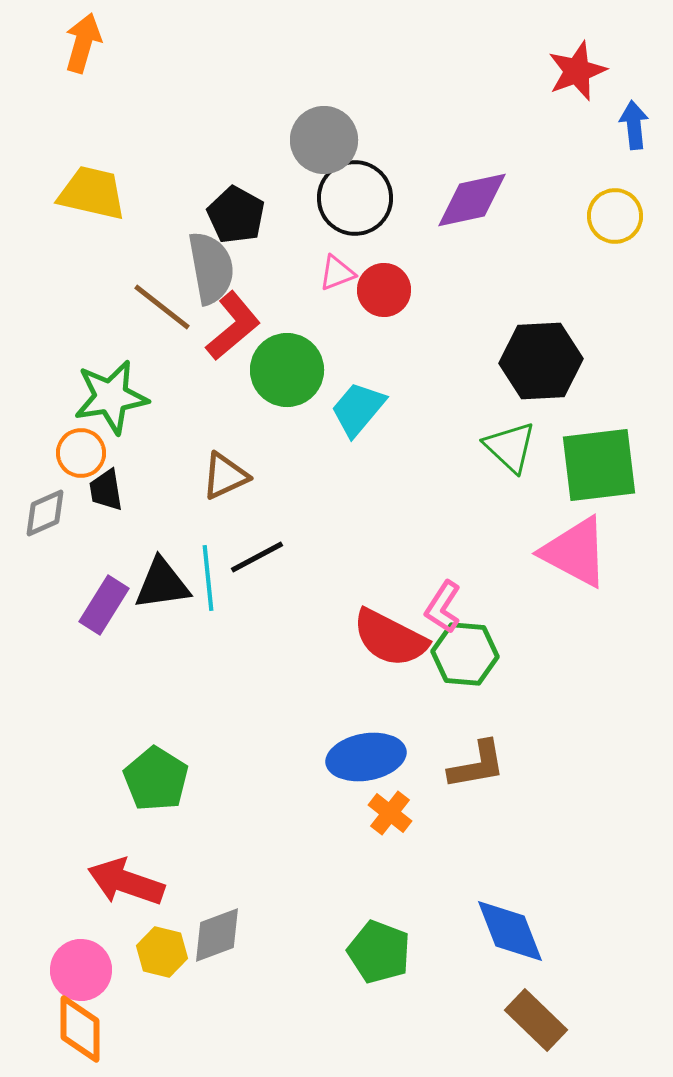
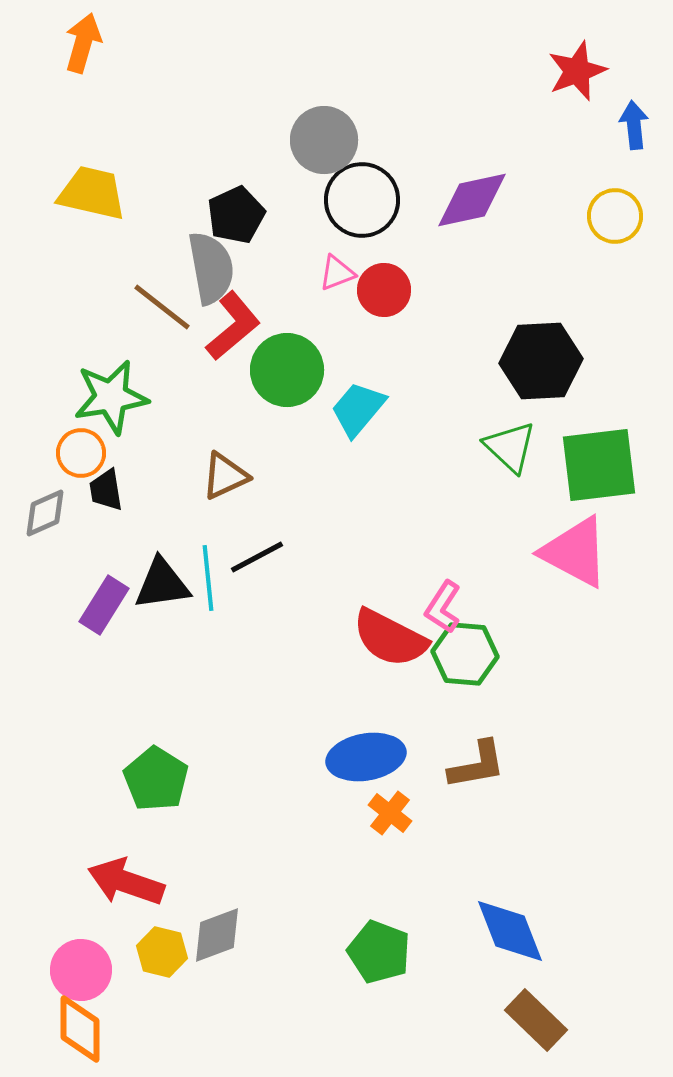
black circle at (355, 198): moved 7 px right, 2 px down
black pentagon at (236, 215): rotated 18 degrees clockwise
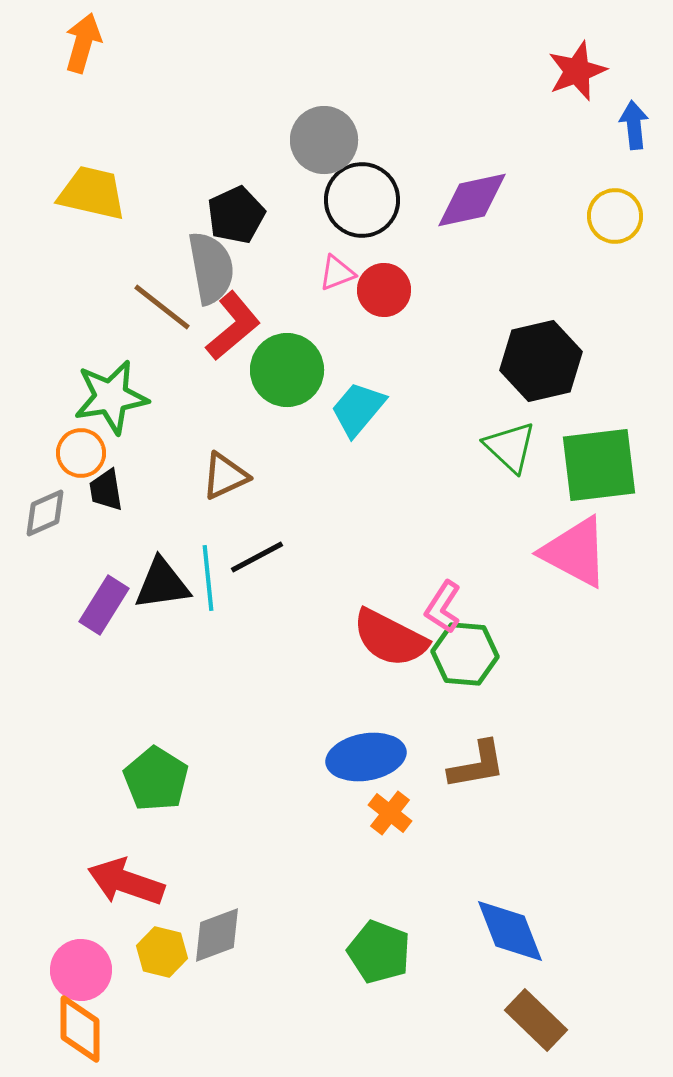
black hexagon at (541, 361): rotated 10 degrees counterclockwise
